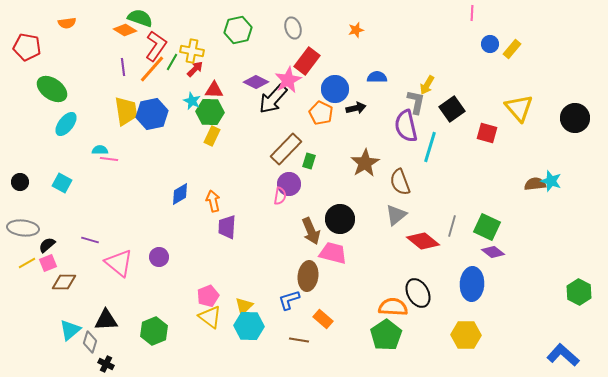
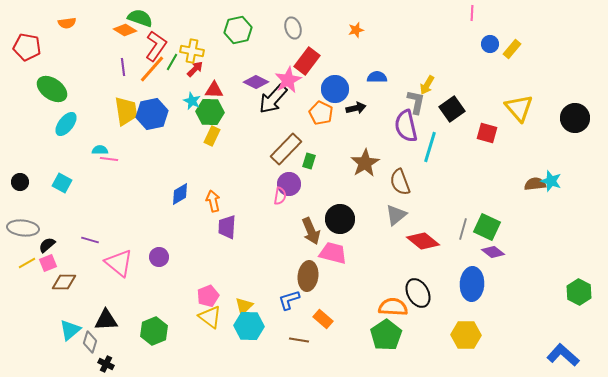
gray line at (452, 226): moved 11 px right, 3 px down
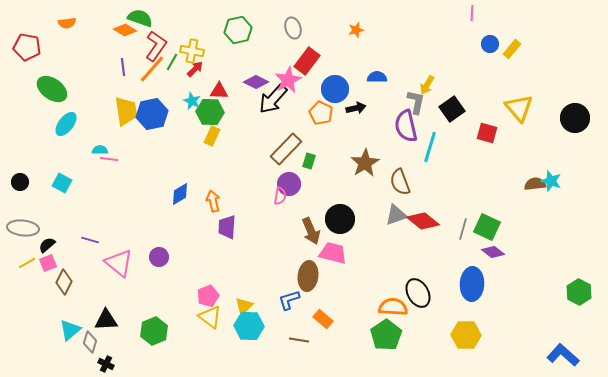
red triangle at (214, 90): moved 5 px right, 1 px down
gray triangle at (396, 215): rotated 20 degrees clockwise
red diamond at (423, 241): moved 20 px up
brown diamond at (64, 282): rotated 65 degrees counterclockwise
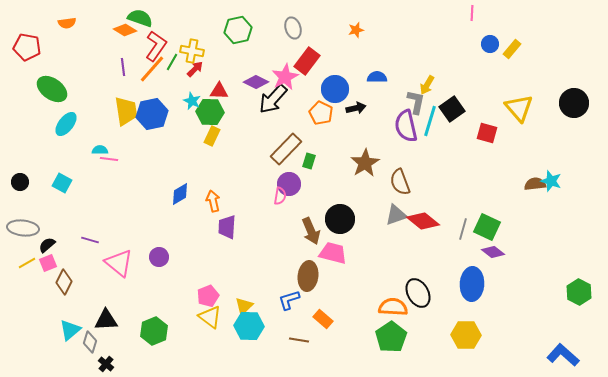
pink star at (288, 80): moved 3 px left, 3 px up
black circle at (575, 118): moved 1 px left, 15 px up
cyan line at (430, 147): moved 26 px up
green pentagon at (386, 335): moved 5 px right, 2 px down
black cross at (106, 364): rotated 14 degrees clockwise
